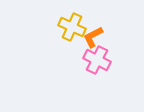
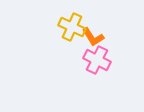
orange L-shape: rotated 95 degrees counterclockwise
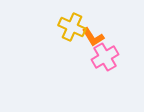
pink cross: moved 8 px right, 3 px up; rotated 32 degrees clockwise
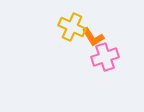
pink cross: rotated 12 degrees clockwise
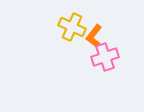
orange L-shape: moved 1 px right, 1 px up; rotated 70 degrees clockwise
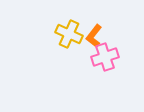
yellow cross: moved 3 px left, 7 px down
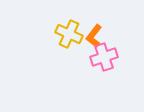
pink cross: moved 1 px left
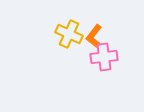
pink cross: rotated 12 degrees clockwise
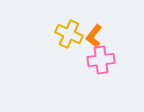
pink cross: moved 3 px left, 3 px down
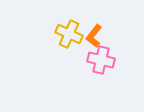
pink cross: rotated 20 degrees clockwise
